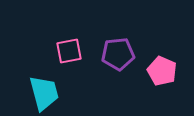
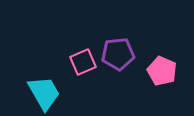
pink square: moved 14 px right, 11 px down; rotated 12 degrees counterclockwise
cyan trapezoid: rotated 15 degrees counterclockwise
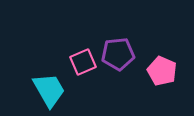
cyan trapezoid: moved 5 px right, 3 px up
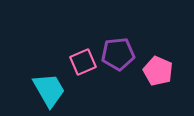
pink pentagon: moved 4 px left
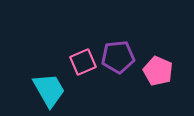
purple pentagon: moved 3 px down
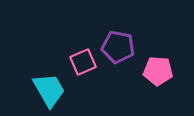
purple pentagon: moved 10 px up; rotated 16 degrees clockwise
pink pentagon: rotated 20 degrees counterclockwise
